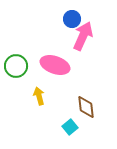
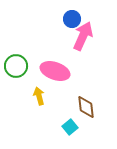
pink ellipse: moved 6 px down
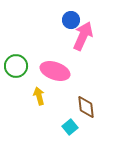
blue circle: moved 1 px left, 1 px down
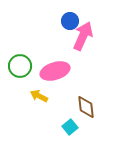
blue circle: moved 1 px left, 1 px down
green circle: moved 4 px right
pink ellipse: rotated 36 degrees counterclockwise
yellow arrow: rotated 48 degrees counterclockwise
